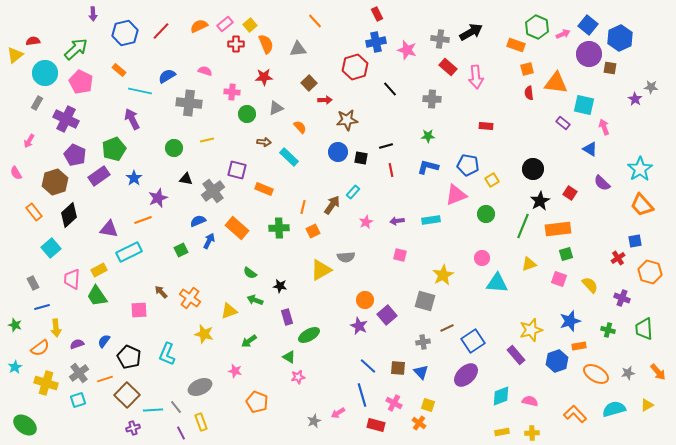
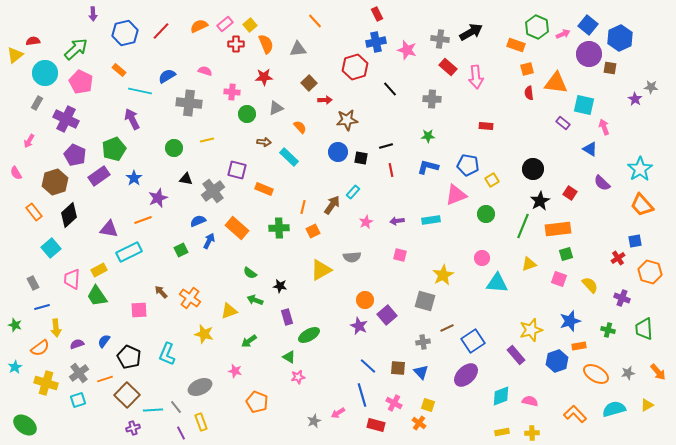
gray semicircle at (346, 257): moved 6 px right
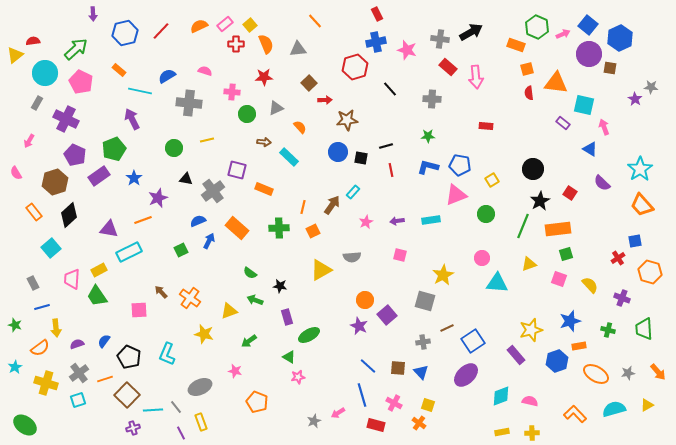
blue pentagon at (468, 165): moved 8 px left
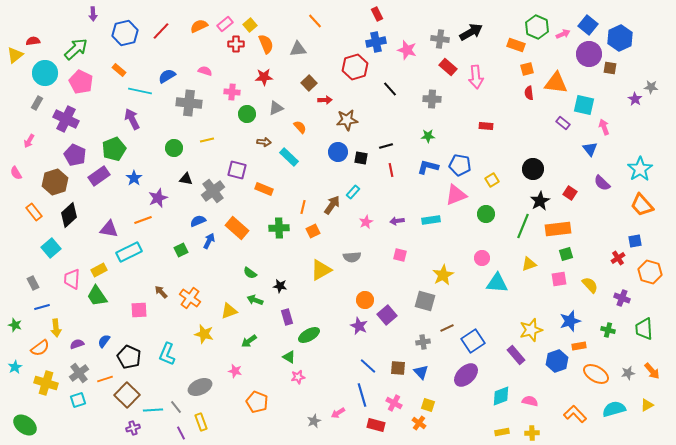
blue triangle at (590, 149): rotated 21 degrees clockwise
pink square at (559, 279): rotated 28 degrees counterclockwise
orange arrow at (658, 372): moved 6 px left, 1 px up
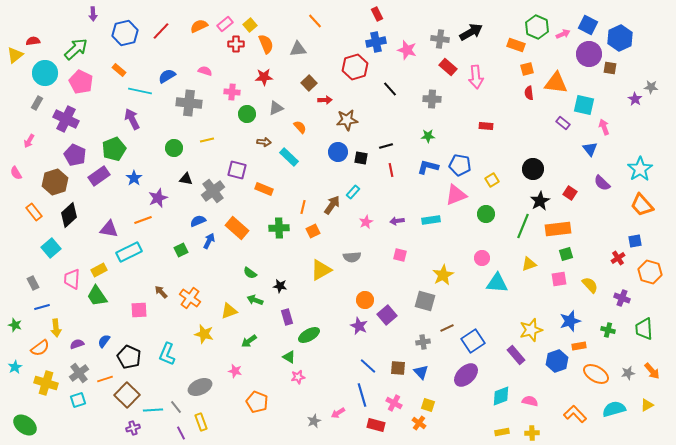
blue square at (588, 25): rotated 12 degrees counterclockwise
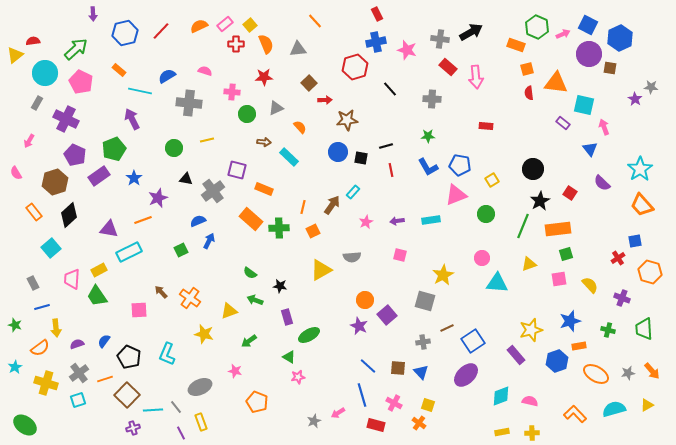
blue L-shape at (428, 167): rotated 135 degrees counterclockwise
orange rectangle at (237, 228): moved 14 px right, 9 px up
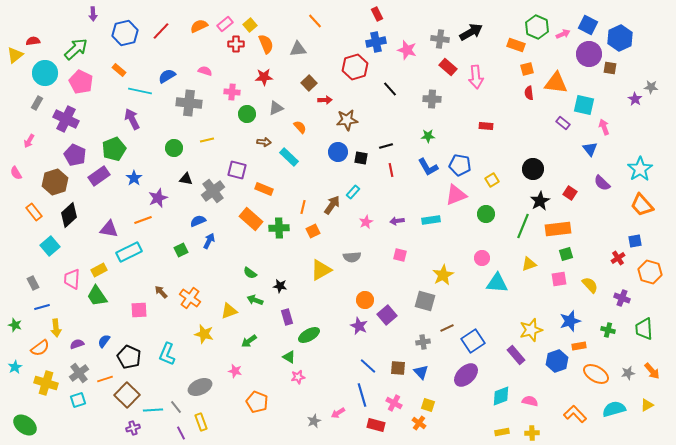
cyan square at (51, 248): moved 1 px left, 2 px up
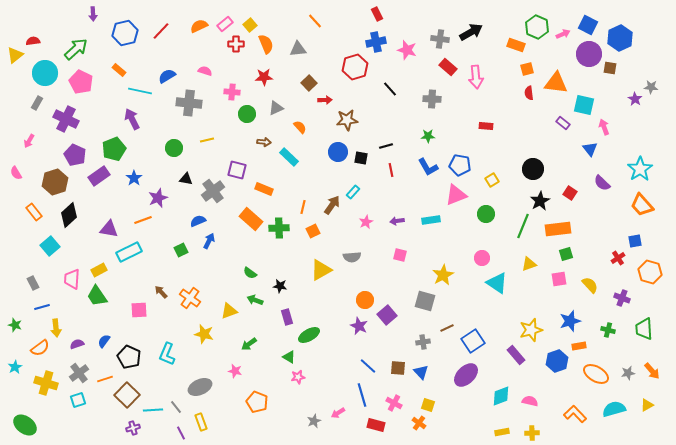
cyan triangle at (497, 283): rotated 30 degrees clockwise
green arrow at (249, 341): moved 3 px down
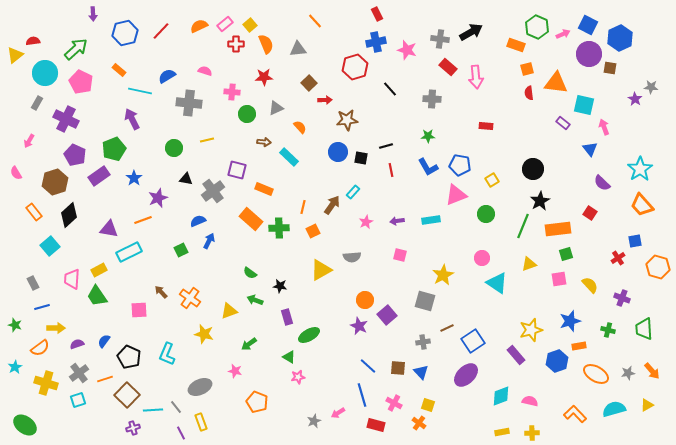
red square at (570, 193): moved 20 px right, 20 px down
orange hexagon at (650, 272): moved 8 px right, 5 px up
yellow arrow at (56, 328): rotated 84 degrees counterclockwise
